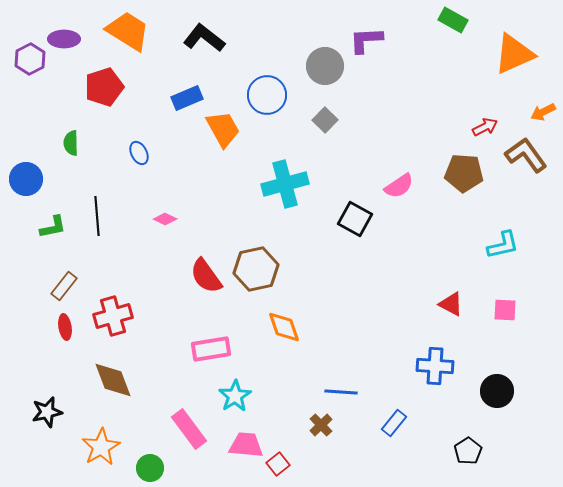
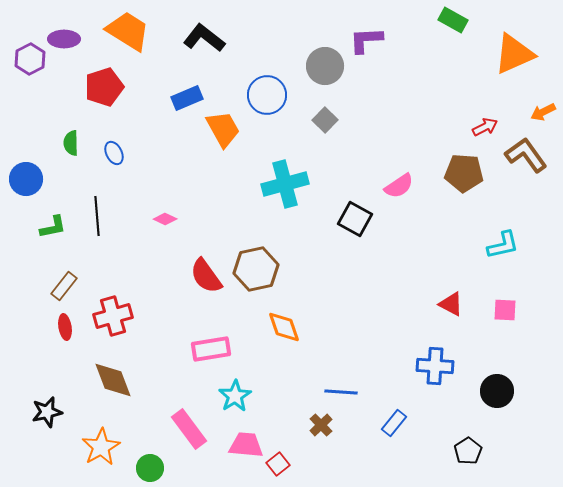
blue ellipse at (139, 153): moved 25 px left
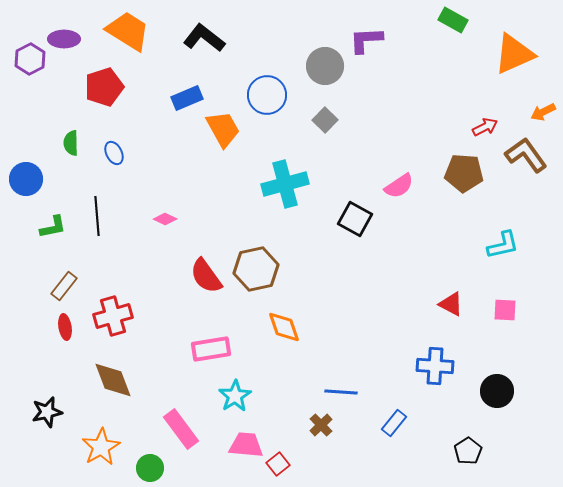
pink rectangle at (189, 429): moved 8 px left
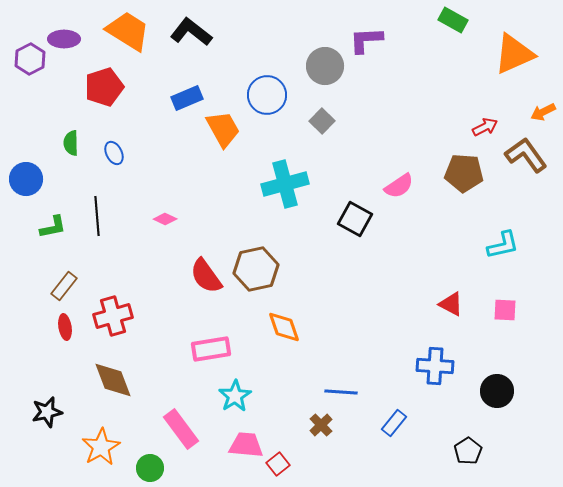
black L-shape at (204, 38): moved 13 px left, 6 px up
gray square at (325, 120): moved 3 px left, 1 px down
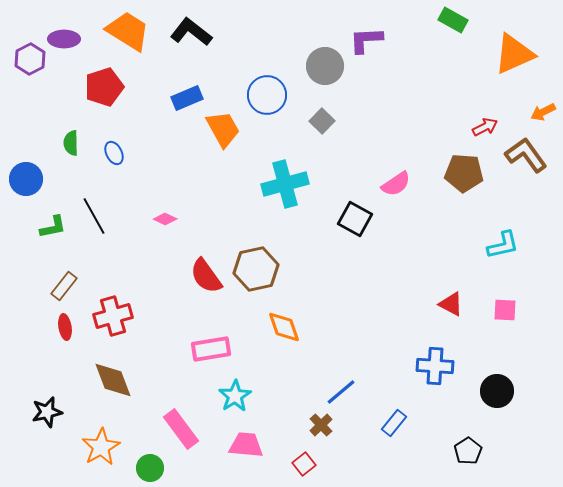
pink semicircle at (399, 186): moved 3 px left, 2 px up
black line at (97, 216): moved 3 px left; rotated 24 degrees counterclockwise
blue line at (341, 392): rotated 44 degrees counterclockwise
red square at (278, 464): moved 26 px right
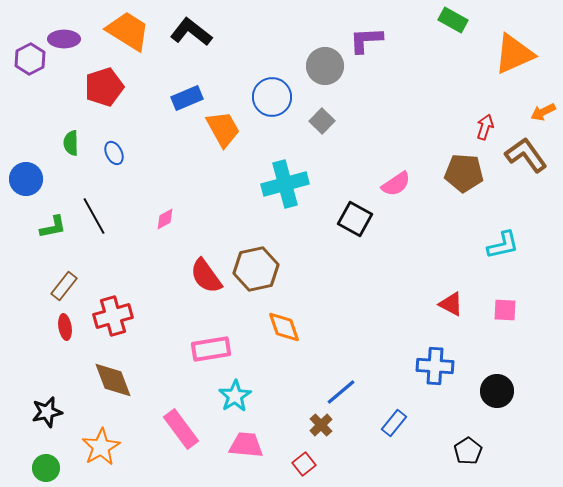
blue circle at (267, 95): moved 5 px right, 2 px down
red arrow at (485, 127): rotated 45 degrees counterclockwise
pink diamond at (165, 219): rotated 55 degrees counterclockwise
green circle at (150, 468): moved 104 px left
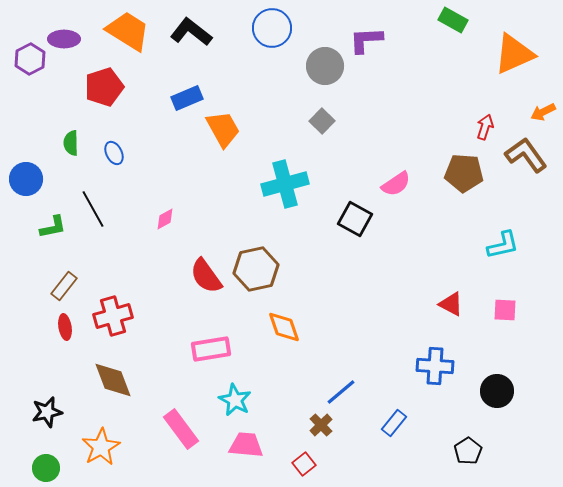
blue circle at (272, 97): moved 69 px up
black line at (94, 216): moved 1 px left, 7 px up
cyan star at (235, 396): moved 4 px down; rotated 12 degrees counterclockwise
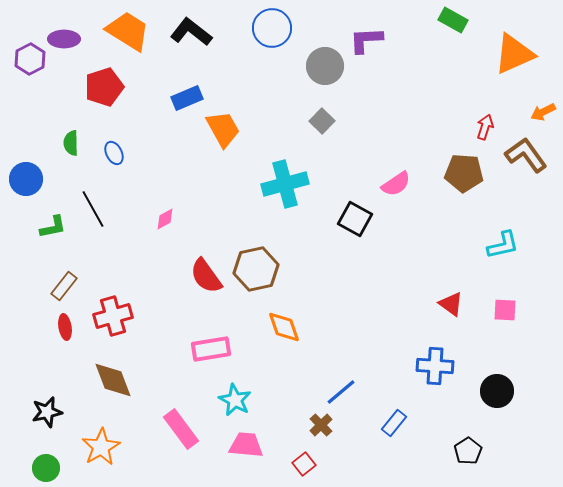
red triangle at (451, 304): rotated 8 degrees clockwise
